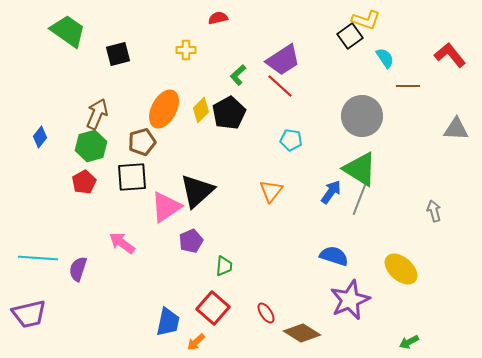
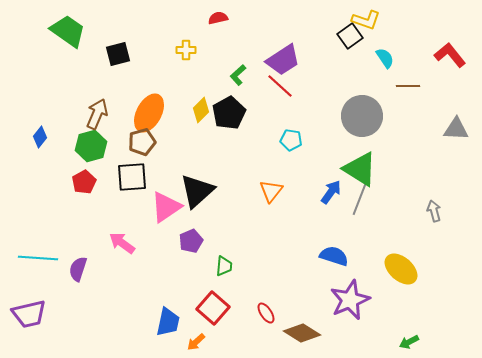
orange ellipse at (164, 109): moved 15 px left, 4 px down
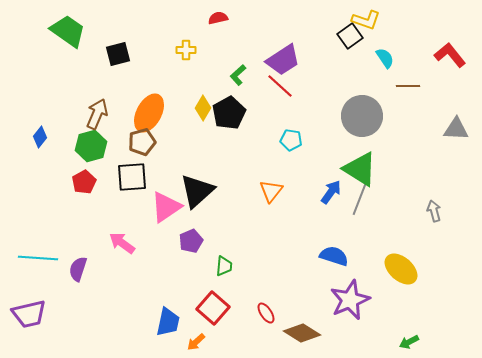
yellow diamond at (201, 110): moved 2 px right, 2 px up; rotated 15 degrees counterclockwise
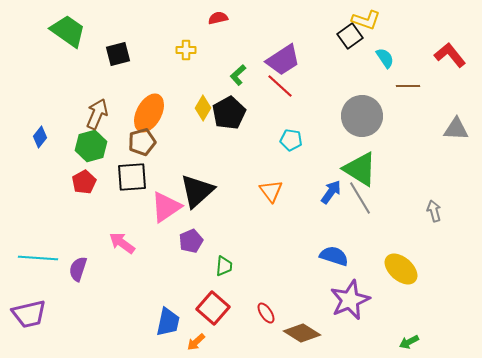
orange triangle at (271, 191): rotated 15 degrees counterclockwise
gray line at (360, 198): rotated 52 degrees counterclockwise
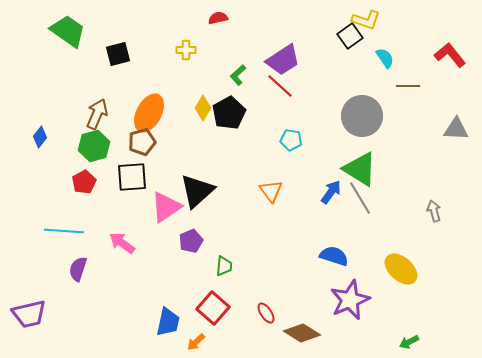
green hexagon at (91, 146): moved 3 px right
cyan line at (38, 258): moved 26 px right, 27 px up
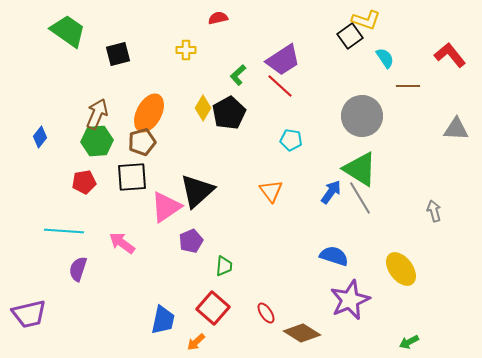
green hexagon at (94, 146): moved 3 px right, 5 px up; rotated 12 degrees clockwise
red pentagon at (84, 182): rotated 20 degrees clockwise
yellow ellipse at (401, 269): rotated 12 degrees clockwise
blue trapezoid at (168, 322): moved 5 px left, 2 px up
